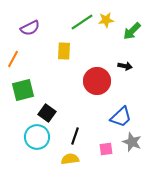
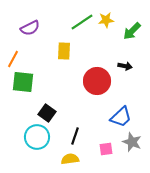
green square: moved 8 px up; rotated 20 degrees clockwise
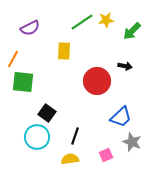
pink square: moved 6 px down; rotated 16 degrees counterclockwise
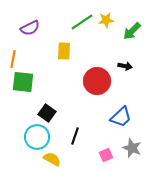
orange line: rotated 18 degrees counterclockwise
gray star: moved 6 px down
yellow semicircle: moved 18 px left; rotated 36 degrees clockwise
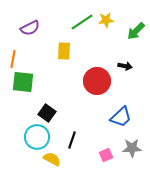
green arrow: moved 4 px right
black line: moved 3 px left, 4 px down
gray star: rotated 24 degrees counterclockwise
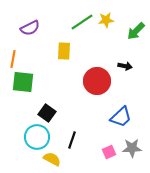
pink square: moved 3 px right, 3 px up
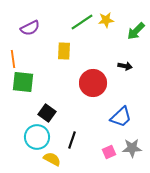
orange line: rotated 18 degrees counterclockwise
red circle: moved 4 px left, 2 px down
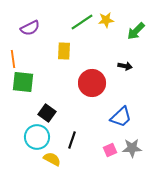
red circle: moved 1 px left
pink square: moved 1 px right, 2 px up
